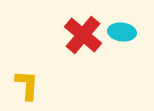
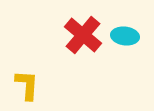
cyan ellipse: moved 3 px right, 4 px down
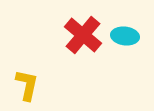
yellow L-shape: rotated 8 degrees clockwise
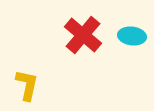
cyan ellipse: moved 7 px right
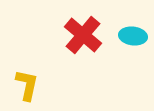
cyan ellipse: moved 1 px right
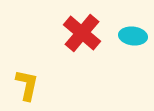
red cross: moved 1 px left, 2 px up
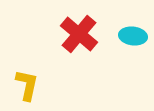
red cross: moved 3 px left, 1 px down
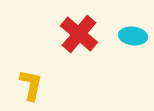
yellow L-shape: moved 4 px right
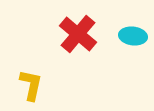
red cross: moved 1 px left
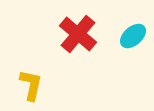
cyan ellipse: rotated 48 degrees counterclockwise
